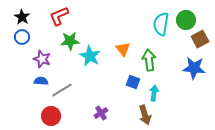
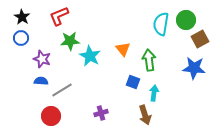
blue circle: moved 1 px left, 1 px down
purple cross: rotated 16 degrees clockwise
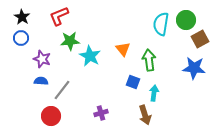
gray line: rotated 20 degrees counterclockwise
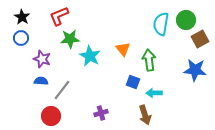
green star: moved 2 px up
blue star: moved 1 px right, 2 px down
cyan arrow: rotated 98 degrees counterclockwise
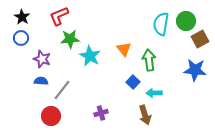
green circle: moved 1 px down
orange triangle: moved 1 px right
blue square: rotated 24 degrees clockwise
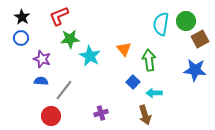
gray line: moved 2 px right
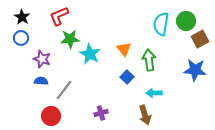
cyan star: moved 2 px up
blue square: moved 6 px left, 5 px up
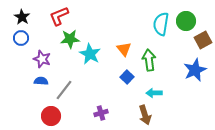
brown square: moved 3 px right, 1 px down
blue star: rotated 30 degrees counterclockwise
